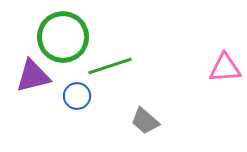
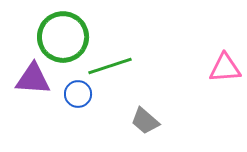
purple triangle: moved 3 px down; rotated 18 degrees clockwise
blue circle: moved 1 px right, 2 px up
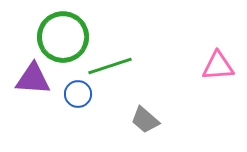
pink triangle: moved 7 px left, 2 px up
gray trapezoid: moved 1 px up
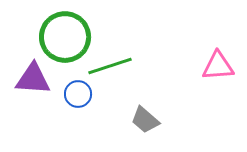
green circle: moved 2 px right
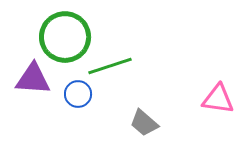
pink triangle: moved 33 px down; rotated 12 degrees clockwise
gray trapezoid: moved 1 px left, 3 px down
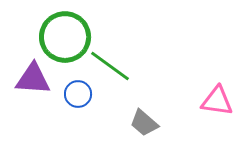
green line: rotated 54 degrees clockwise
pink triangle: moved 1 px left, 2 px down
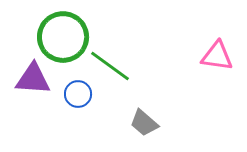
green circle: moved 2 px left
pink triangle: moved 45 px up
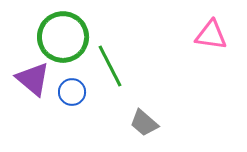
pink triangle: moved 6 px left, 21 px up
green line: rotated 27 degrees clockwise
purple triangle: rotated 36 degrees clockwise
blue circle: moved 6 px left, 2 px up
